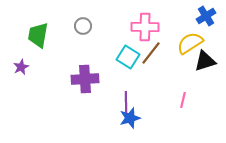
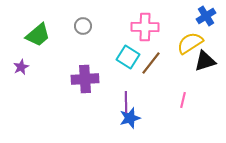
green trapezoid: rotated 140 degrees counterclockwise
brown line: moved 10 px down
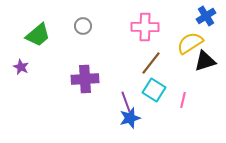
cyan square: moved 26 px right, 33 px down
purple star: rotated 21 degrees counterclockwise
purple line: rotated 20 degrees counterclockwise
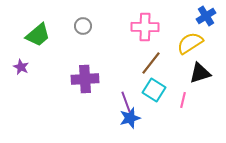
black triangle: moved 5 px left, 12 px down
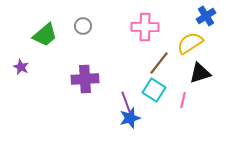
green trapezoid: moved 7 px right
brown line: moved 8 px right
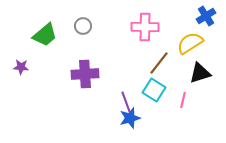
purple star: rotated 21 degrees counterclockwise
purple cross: moved 5 px up
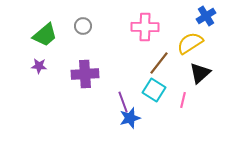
purple star: moved 18 px right, 1 px up
black triangle: rotated 25 degrees counterclockwise
purple line: moved 3 px left
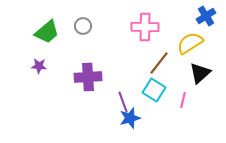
green trapezoid: moved 2 px right, 3 px up
purple cross: moved 3 px right, 3 px down
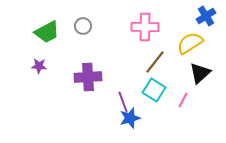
green trapezoid: rotated 12 degrees clockwise
brown line: moved 4 px left, 1 px up
pink line: rotated 14 degrees clockwise
